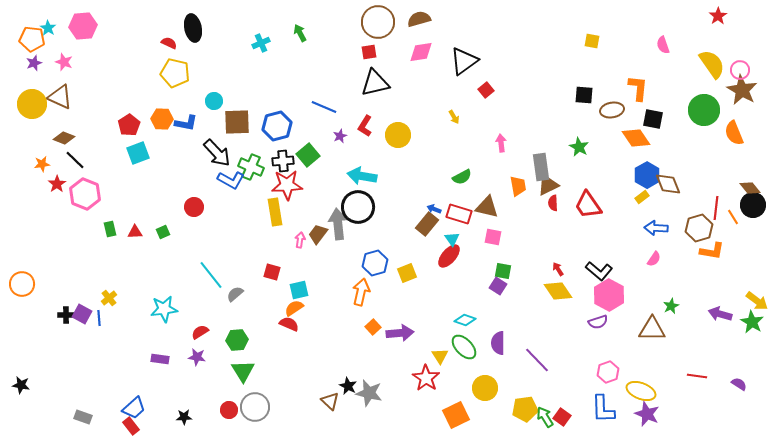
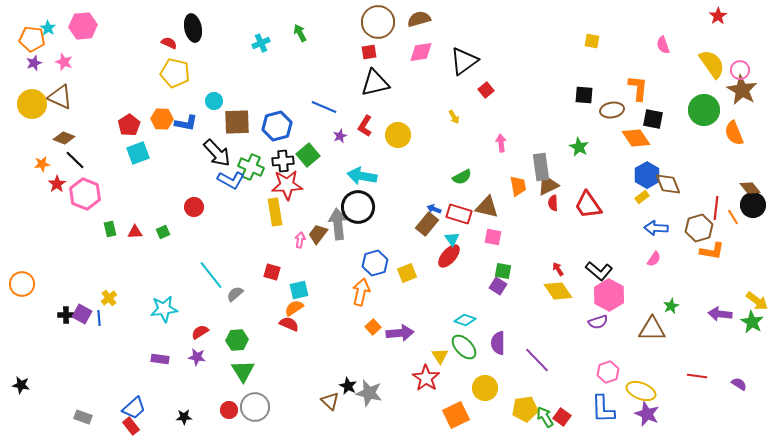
purple arrow at (720, 314): rotated 10 degrees counterclockwise
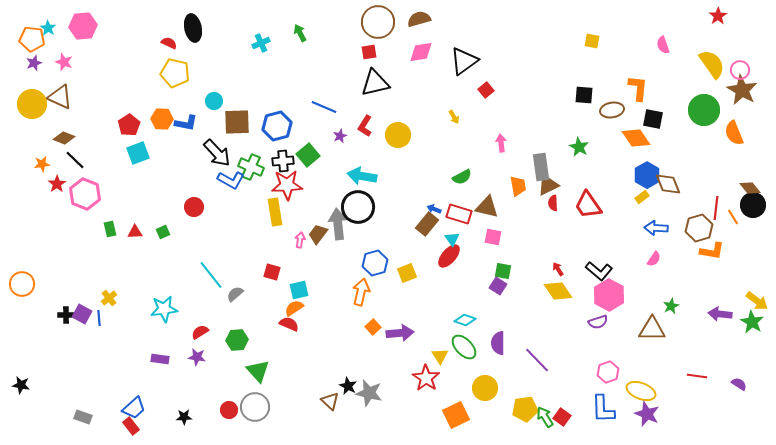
green triangle at (243, 371): moved 15 px right; rotated 10 degrees counterclockwise
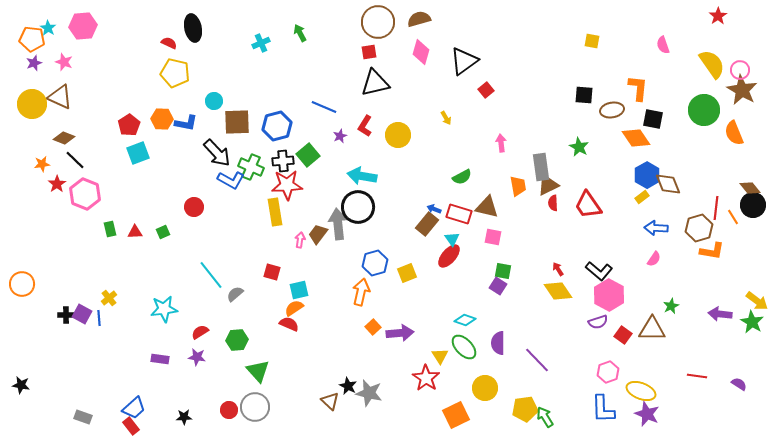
pink diamond at (421, 52): rotated 65 degrees counterclockwise
yellow arrow at (454, 117): moved 8 px left, 1 px down
red square at (562, 417): moved 61 px right, 82 px up
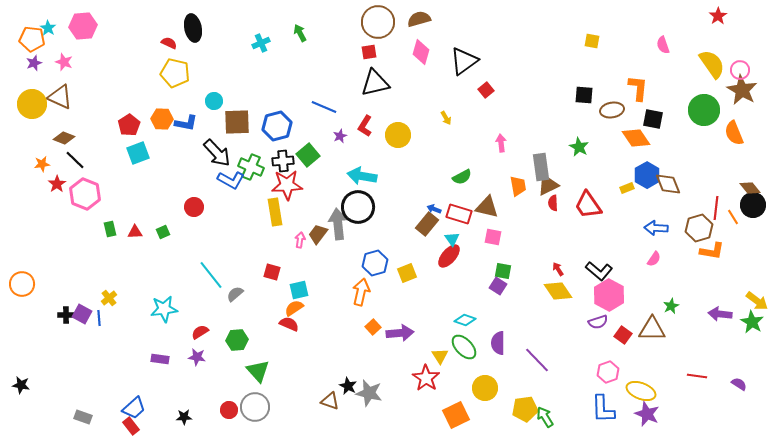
yellow rectangle at (642, 197): moved 15 px left, 9 px up; rotated 16 degrees clockwise
brown triangle at (330, 401): rotated 24 degrees counterclockwise
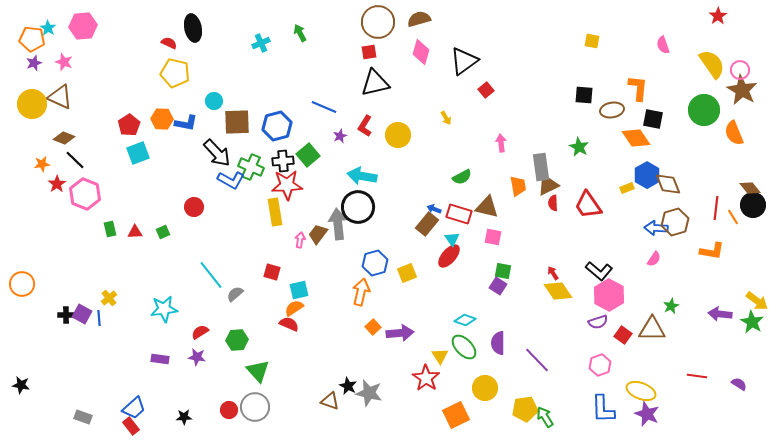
brown hexagon at (699, 228): moved 24 px left, 6 px up
red arrow at (558, 269): moved 5 px left, 4 px down
pink hexagon at (608, 372): moved 8 px left, 7 px up
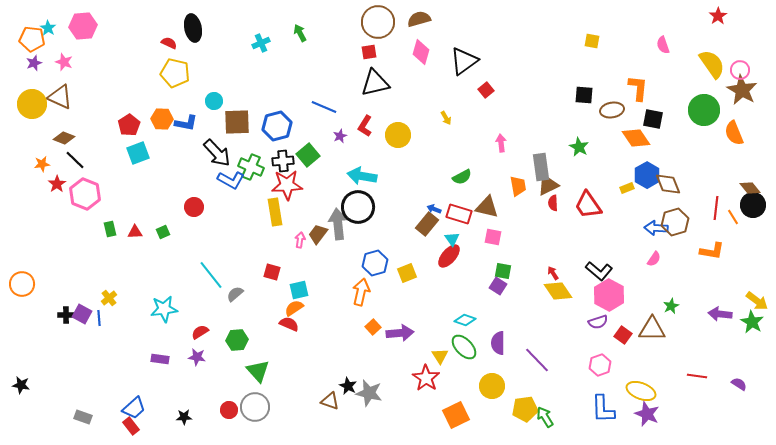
yellow circle at (485, 388): moved 7 px right, 2 px up
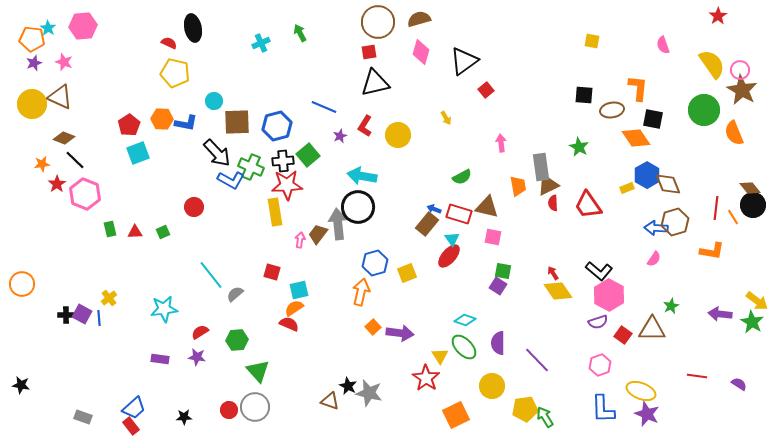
purple arrow at (400, 333): rotated 12 degrees clockwise
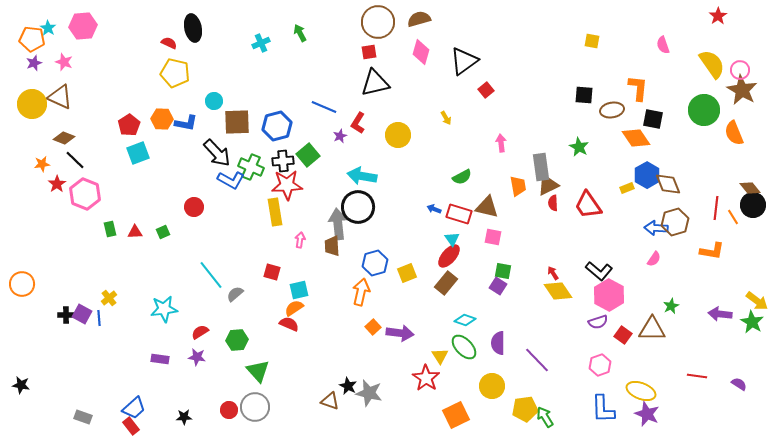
red L-shape at (365, 126): moved 7 px left, 3 px up
brown rectangle at (427, 224): moved 19 px right, 59 px down
brown trapezoid at (318, 234): moved 14 px right, 12 px down; rotated 40 degrees counterclockwise
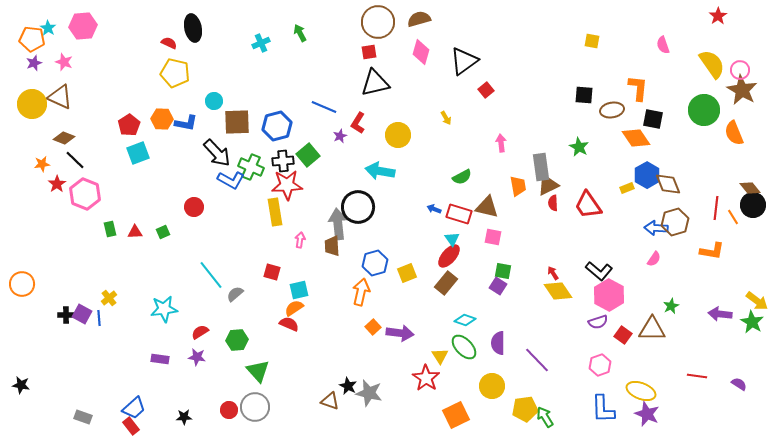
cyan arrow at (362, 176): moved 18 px right, 5 px up
